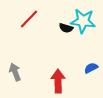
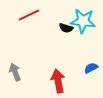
red line: moved 4 px up; rotated 20 degrees clockwise
red arrow: rotated 10 degrees counterclockwise
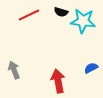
black semicircle: moved 5 px left, 16 px up
gray arrow: moved 1 px left, 2 px up
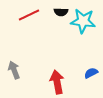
black semicircle: rotated 16 degrees counterclockwise
blue semicircle: moved 5 px down
red arrow: moved 1 px left, 1 px down
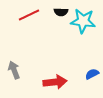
blue semicircle: moved 1 px right, 1 px down
red arrow: moved 2 px left; rotated 95 degrees clockwise
